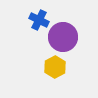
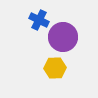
yellow hexagon: moved 1 px down; rotated 25 degrees clockwise
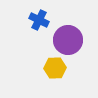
purple circle: moved 5 px right, 3 px down
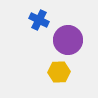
yellow hexagon: moved 4 px right, 4 px down
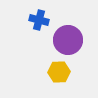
blue cross: rotated 12 degrees counterclockwise
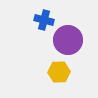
blue cross: moved 5 px right
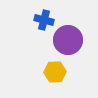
yellow hexagon: moved 4 px left
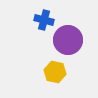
yellow hexagon: rotated 15 degrees clockwise
